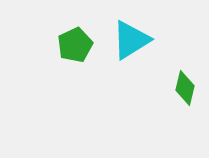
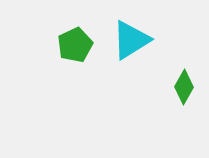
green diamond: moved 1 px left, 1 px up; rotated 16 degrees clockwise
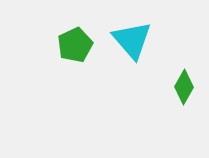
cyan triangle: moved 1 px right; rotated 39 degrees counterclockwise
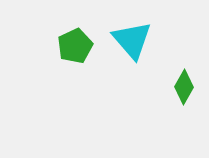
green pentagon: moved 1 px down
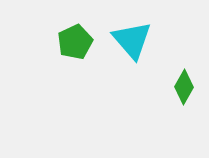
green pentagon: moved 4 px up
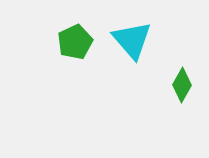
green diamond: moved 2 px left, 2 px up
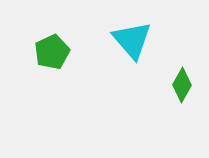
green pentagon: moved 23 px left, 10 px down
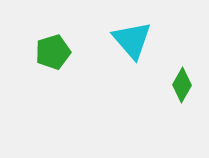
green pentagon: moved 1 px right; rotated 8 degrees clockwise
